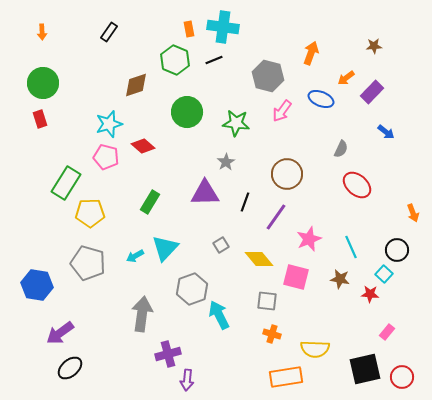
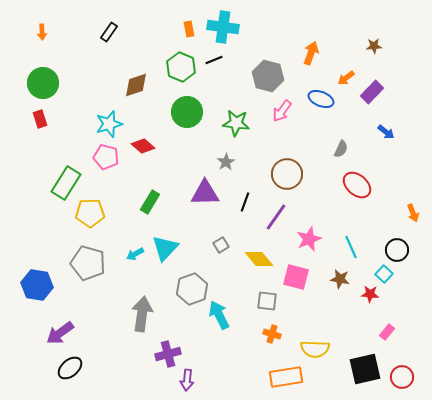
green hexagon at (175, 60): moved 6 px right, 7 px down
cyan arrow at (135, 256): moved 2 px up
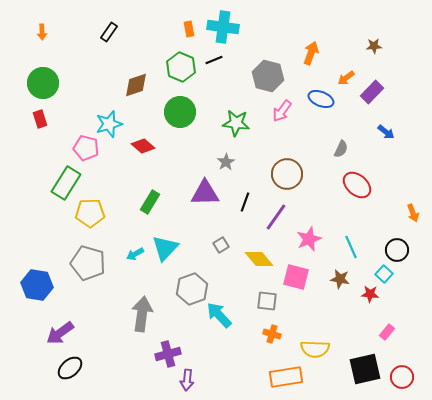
green circle at (187, 112): moved 7 px left
pink pentagon at (106, 157): moved 20 px left, 9 px up
cyan arrow at (219, 315): rotated 16 degrees counterclockwise
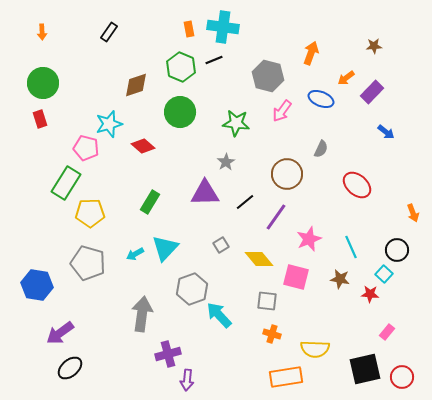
gray semicircle at (341, 149): moved 20 px left
black line at (245, 202): rotated 30 degrees clockwise
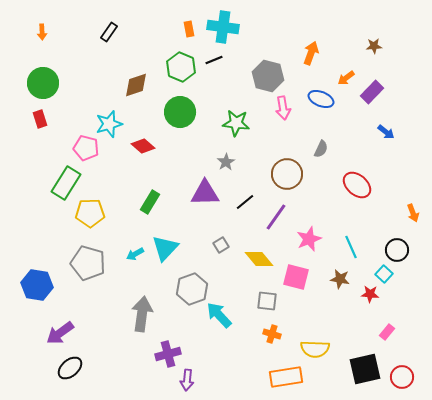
pink arrow at (282, 111): moved 1 px right, 3 px up; rotated 45 degrees counterclockwise
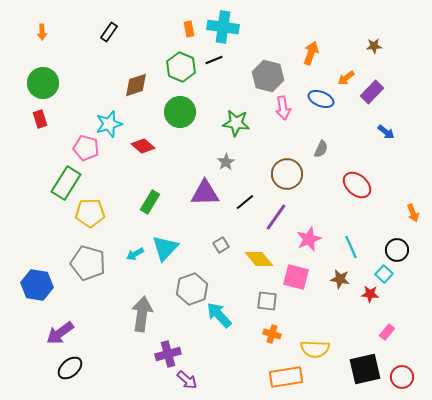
purple arrow at (187, 380): rotated 55 degrees counterclockwise
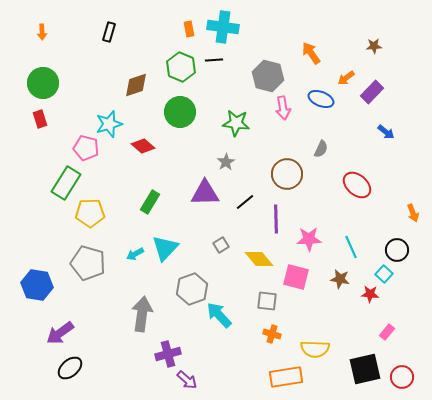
black rectangle at (109, 32): rotated 18 degrees counterclockwise
orange arrow at (311, 53): rotated 55 degrees counterclockwise
black line at (214, 60): rotated 18 degrees clockwise
purple line at (276, 217): moved 2 px down; rotated 36 degrees counterclockwise
pink star at (309, 239): rotated 20 degrees clockwise
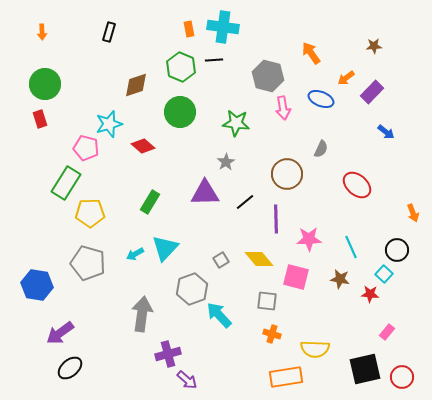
green circle at (43, 83): moved 2 px right, 1 px down
gray square at (221, 245): moved 15 px down
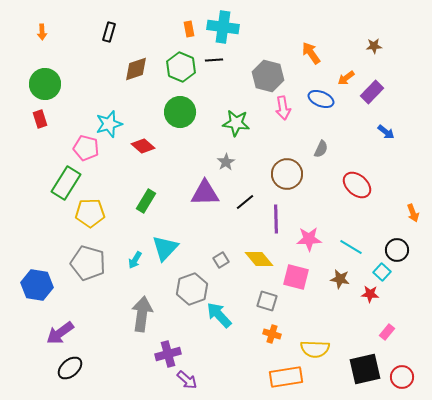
brown diamond at (136, 85): moved 16 px up
green rectangle at (150, 202): moved 4 px left, 1 px up
cyan line at (351, 247): rotated 35 degrees counterclockwise
cyan arrow at (135, 254): moved 6 px down; rotated 30 degrees counterclockwise
cyan square at (384, 274): moved 2 px left, 2 px up
gray square at (267, 301): rotated 10 degrees clockwise
